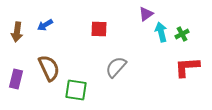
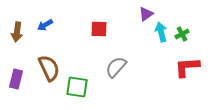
green square: moved 1 px right, 3 px up
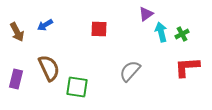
brown arrow: rotated 36 degrees counterclockwise
gray semicircle: moved 14 px right, 4 px down
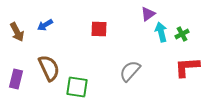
purple triangle: moved 2 px right
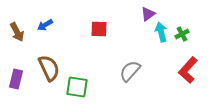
red L-shape: moved 1 px right, 3 px down; rotated 44 degrees counterclockwise
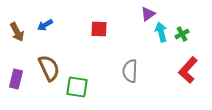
gray semicircle: rotated 40 degrees counterclockwise
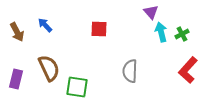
purple triangle: moved 3 px right, 2 px up; rotated 35 degrees counterclockwise
blue arrow: rotated 77 degrees clockwise
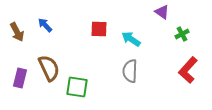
purple triangle: moved 11 px right; rotated 14 degrees counterclockwise
cyan arrow: moved 30 px left, 7 px down; rotated 42 degrees counterclockwise
purple rectangle: moved 4 px right, 1 px up
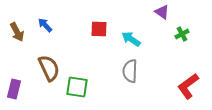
red L-shape: moved 16 px down; rotated 12 degrees clockwise
purple rectangle: moved 6 px left, 11 px down
